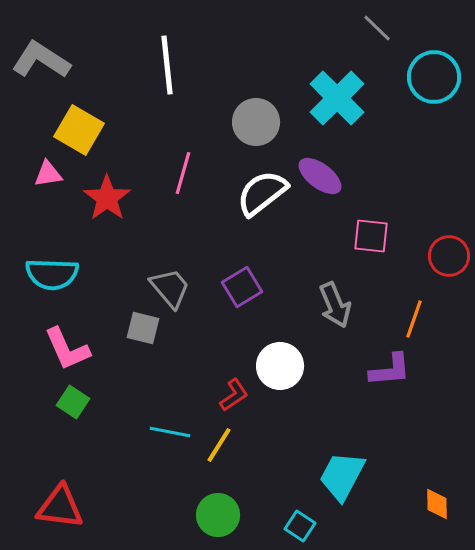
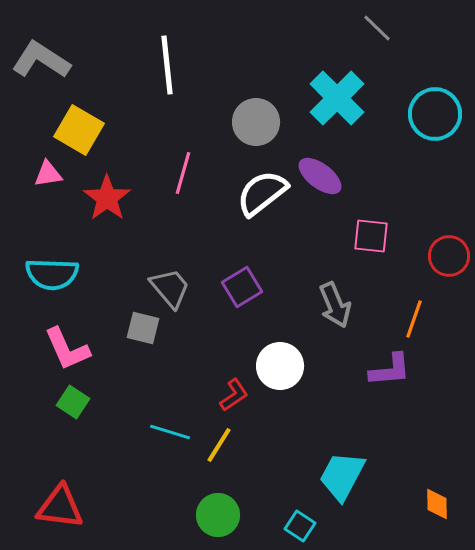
cyan circle: moved 1 px right, 37 px down
cyan line: rotated 6 degrees clockwise
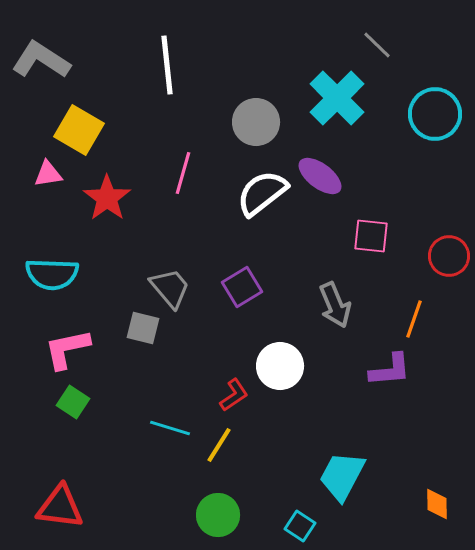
gray line: moved 17 px down
pink L-shape: rotated 102 degrees clockwise
cyan line: moved 4 px up
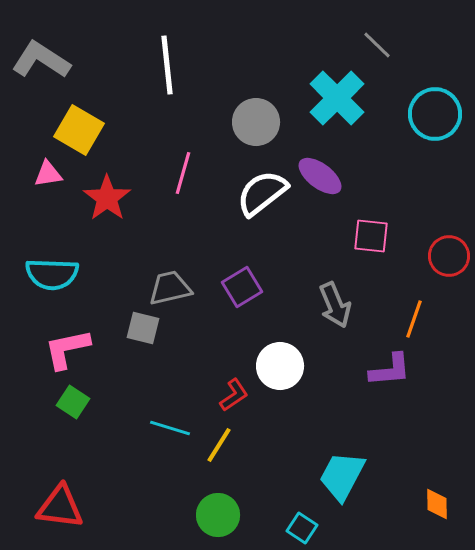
gray trapezoid: rotated 63 degrees counterclockwise
cyan square: moved 2 px right, 2 px down
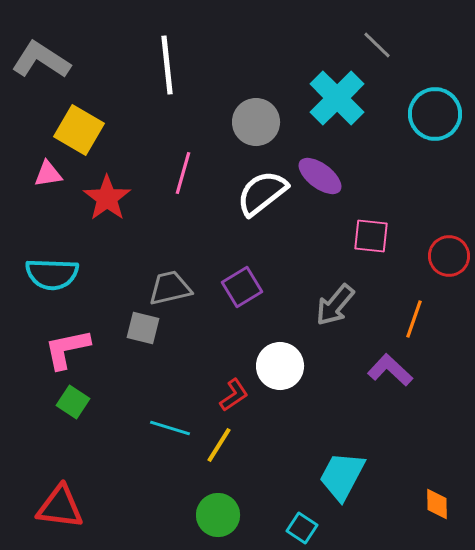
gray arrow: rotated 63 degrees clockwise
purple L-shape: rotated 132 degrees counterclockwise
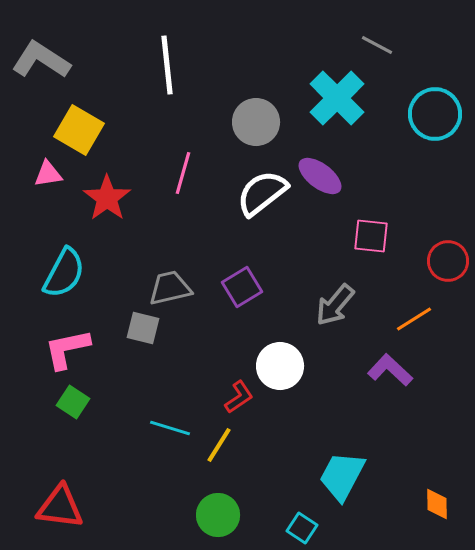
gray line: rotated 16 degrees counterclockwise
red circle: moved 1 px left, 5 px down
cyan semicircle: moved 12 px right, 1 px up; rotated 64 degrees counterclockwise
orange line: rotated 39 degrees clockwise
red L-shape: moved 5 px right, 2 px down
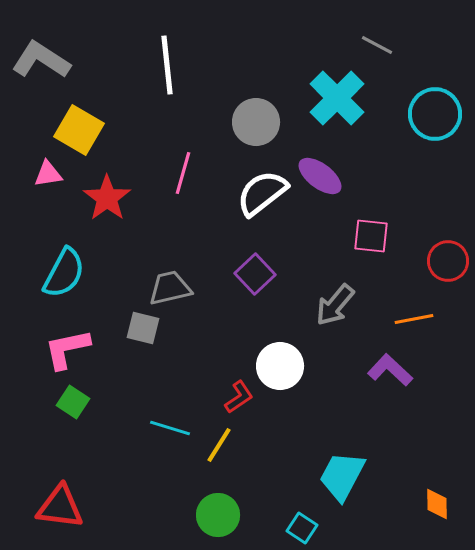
purple square: moved 13 px right, 13 px up; rotated 12 degrees counterclockwise
orange line: rotated 21 degrees clockwise
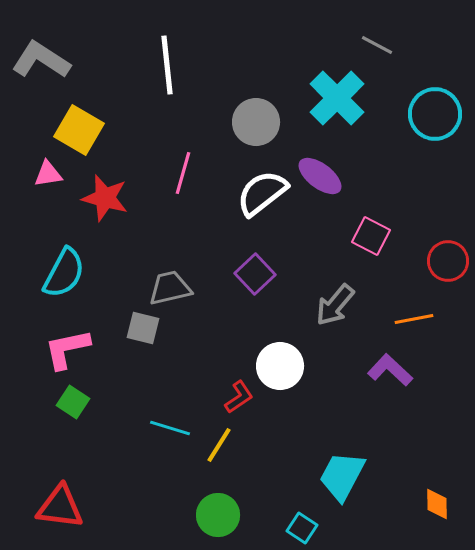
red star: moved 2 px left; rotated 21 degrees counterclockwise
pink square: rotated 21 degrees clockwise
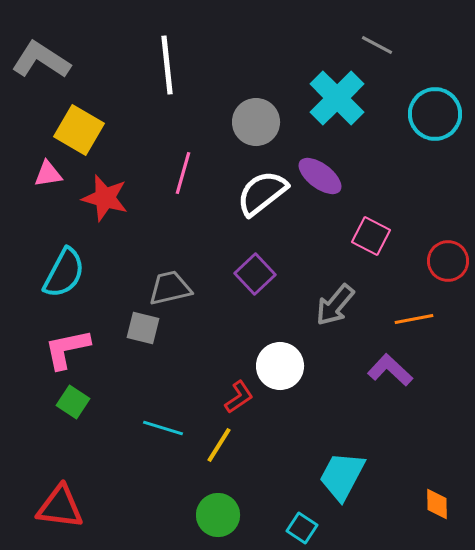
cyan line: moved 7 px left
